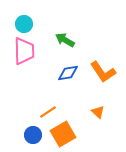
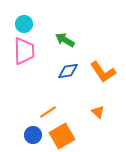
blue diamond: moved 2 px up
orange square: moved 1 px left, 2 px down
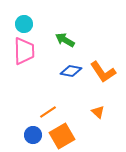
blue diamond: moved 3 px right; rotated 20 degrees clockwise
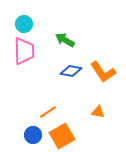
orange triangle: rotated 32 degrees counterclockwise
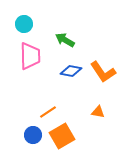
pink trapezoid: moved 6 px right, 5 px down
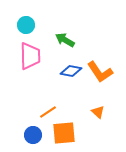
cyan circle: moved 2 px right, 1 px down
orange L-shape: moved 3 px left
orange triangle: rotated 32 degrees clockwise
orange square: moved 2 px right, 3 px up; rotated 25 degrees clockwise
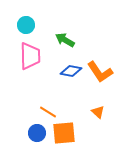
orange line: rotated 66 degrees clockwise
blue circle: moved 4 px right, 2 px up
